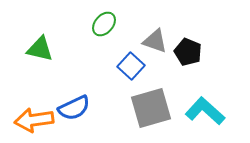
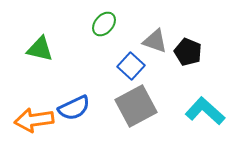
gray square: moved 15 px left, 2 px up; rotated 12 degrees counterclockwise
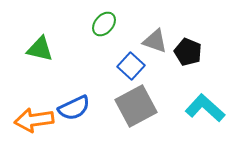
cyan L-shape: moved 3 px up
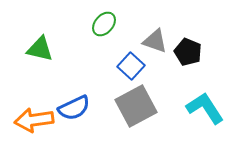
cyan L-shape: rotated 15 degrees clockwise
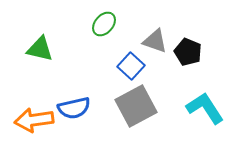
blue semicircle: rotated 12 degrees clockwise
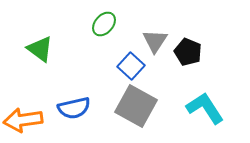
gray triangle: rotated 44 degrees clockwise
green triangle: rotated 24 degrees clockwise
gray square: rotated 33 degrees counterclockwise
orange arrow: moved 11 px left
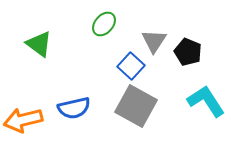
gray triangle: moved 1 px left
green triangle: moved 1 px left, 5 px up
cyan L-shape: moved 1 px right, 7 px up
orange arrow: rotated 6 degrees counterclockwise
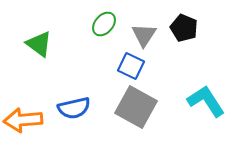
gray triangle: moved 10 px left, 6 px up
black pentagon: moved 4 px left, 24 px up
blue square: rotated 16 degrees counterclockwise
gray square: moved 1 px down
orange arrow: rotated 9 degrees clockwise
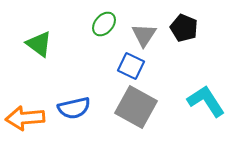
orange arrow: moved 2 px right, 2 px up
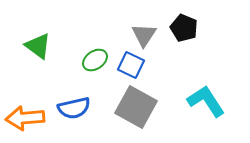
green ellipse: moved 9 px left, 36 px down; rotated 15 degrees clockwise
green triangle: moved 1 px left, 2 px down
blue square: moved 1 px up
